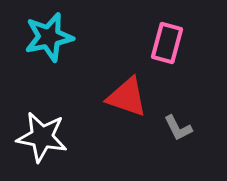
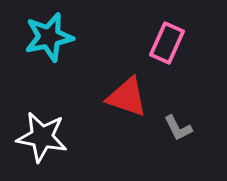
pink rectangle: rotated 9 degrees clockwise
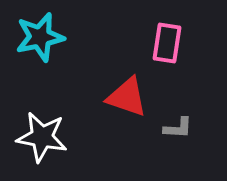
cyan star: moved 9 px left
pink rectangle: rotated 15 degrees counterclockwise
gray L-shape: rotated 60 degrees counterclockwise
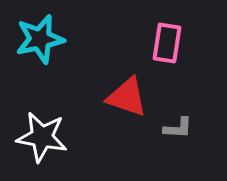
cyan star: moved 2 px down
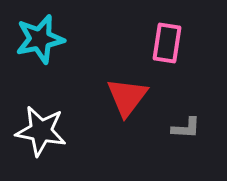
red triangle: rotated 48 degrees clockwise
gray L-shape: moved 8 px right
white star: moved 1 px left, 6 px up
